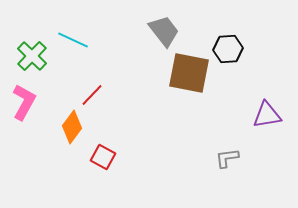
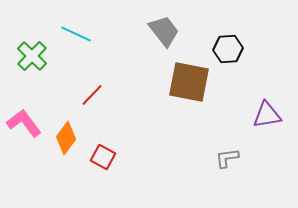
cyan line: moved 3 px right, 6 px up
brown square: moved 9 px down
pink L-shape: moved 21 px down; rotated 66 degrees counterclockwise
orange diamond: moved 6 px left, 11 px down
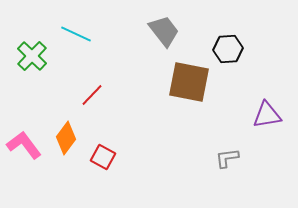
pink L-shape: moved 22 px down
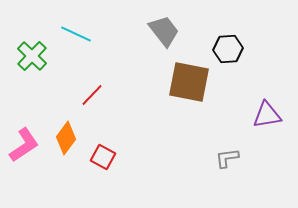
pink L-shape: rotated 93 degrees clockwise
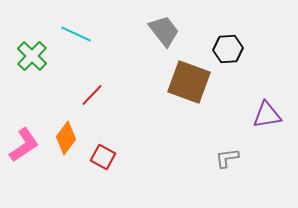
brown square: rotated 9 degrees clockwise
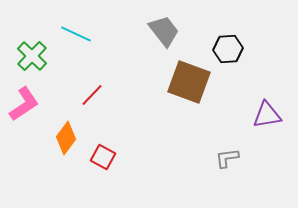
pink L-shape: moved 41 px up
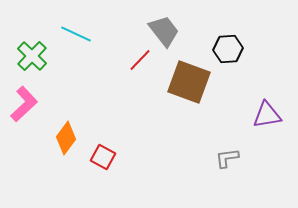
red line: moved 48 px right, 35 px up
pink L-shape: rotated 9 degrees counterclockwise
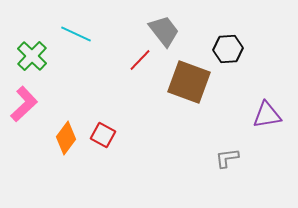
red square: moved 22 px up
